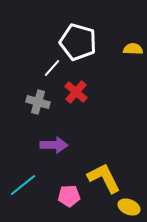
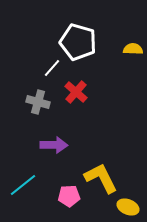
yellow L-shape: moved 3 px left
yellow ellipse: moved 1 px left
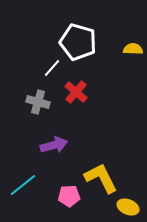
purple arrow: rotated 16 degrees counterclockwise
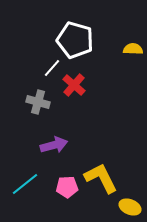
white pentagon: moved 3 px left, 2 px up
red cross: moved 2 px left, 7 px up
cyan line: moved 2 px right, 1 px up
pink pentagon: moved 2 px left, 9 px up
yellow ellipse: moved 2 px right
